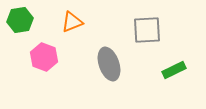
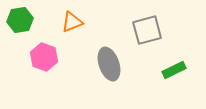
gray square: rotated 12 degrees counterclockwise
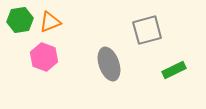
orange triangle: moved 22 px left
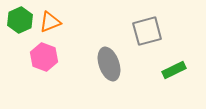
green hexagon: rotated 15 degrees counterclockwise
gray square: moved 1 px down
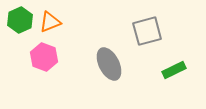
gray ellipse: rotated 8 degrees counterclockwise
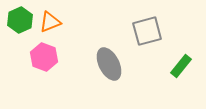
green rectangle: moved 7 px right, 4 px up; rotated 25 degrees counterclockwise
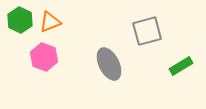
green hexagon: rotated 10 degrees counterclockwise
green rectangle: rotated 20 degrees clockwise
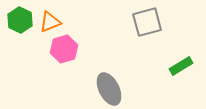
gray square: moved 9 px up
pink hexagon: moved 20 px right, 8 px up; rotated 24 degrees clockwise
gray ellipse: moved 25 px down
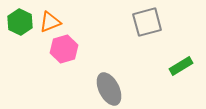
green hexagon: moved 2 px down
